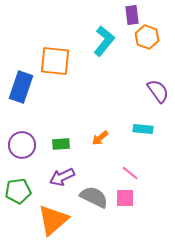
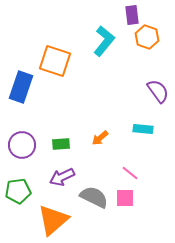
orange square: rotated 12 degrees clockwise
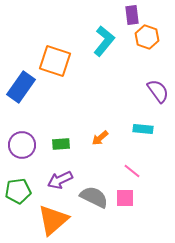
blue rectangle: rotated 16 degrees clockwise
pink line: moved 2 px right, 2 px up
purple arrow: moved 2 px left, 3 px down
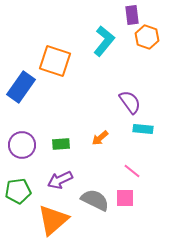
purple semicircle: moved 28 px left, 11 px down
gray semicircle: moved 1 px right, 3 px down
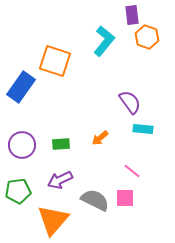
orange triangle: rotated 8 degrees counterclockwise
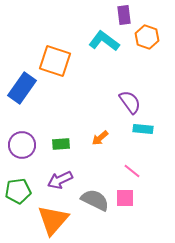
purple rectangle: moved 8 px left
cyan L-shape: rotated 92 degrees counterclockwise
blue rectangle: moved 1 px right, 1 px down
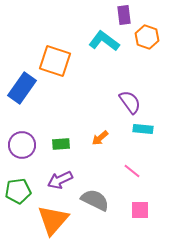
pink square: moved 15 px right, 12 px down
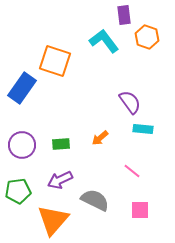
cyan L-shape: rotated 16 degrees clockwise
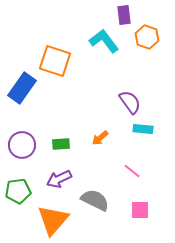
purple arrow: moved 1 px left, 1 px up
